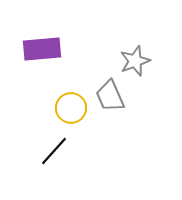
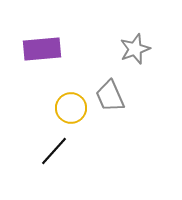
gray star: moved 12 px up
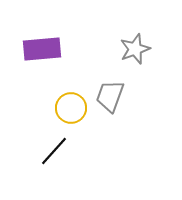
gray trapezoid: rotated 44 degrees clockwise
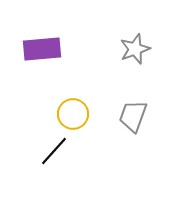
gray trapezoid: moved 23 px right, 20 px down
yellow circle: moved 2 px right, 6 px down
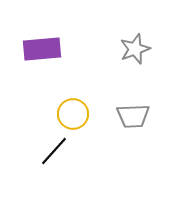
gray trapezoid: rotated 112 degrees counterclockwise
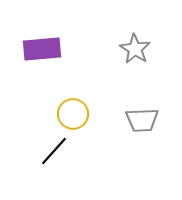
gray star: rotated 20 degrees counterclockwise
gray trapezoid: moved 9 px right, 4 px down
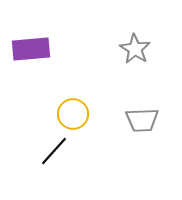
purple rectangle: moved 11 px left
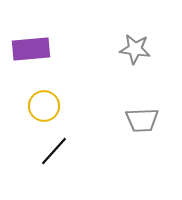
gray star: rotated 24 degrees counterclockwise
yellow circle: moved 29 px left, 8 px up
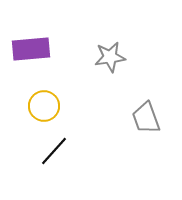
gray star: moved 25 px left, 8 px down; rotated 16 degrees counterclockwise
gray trapezoid: moved 4 px right, 2 px up; rotated 72 degrees clockwise
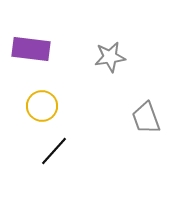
purple rectangle: rotated 12 degrees clockwise
yellow circle: moved 2 px left
